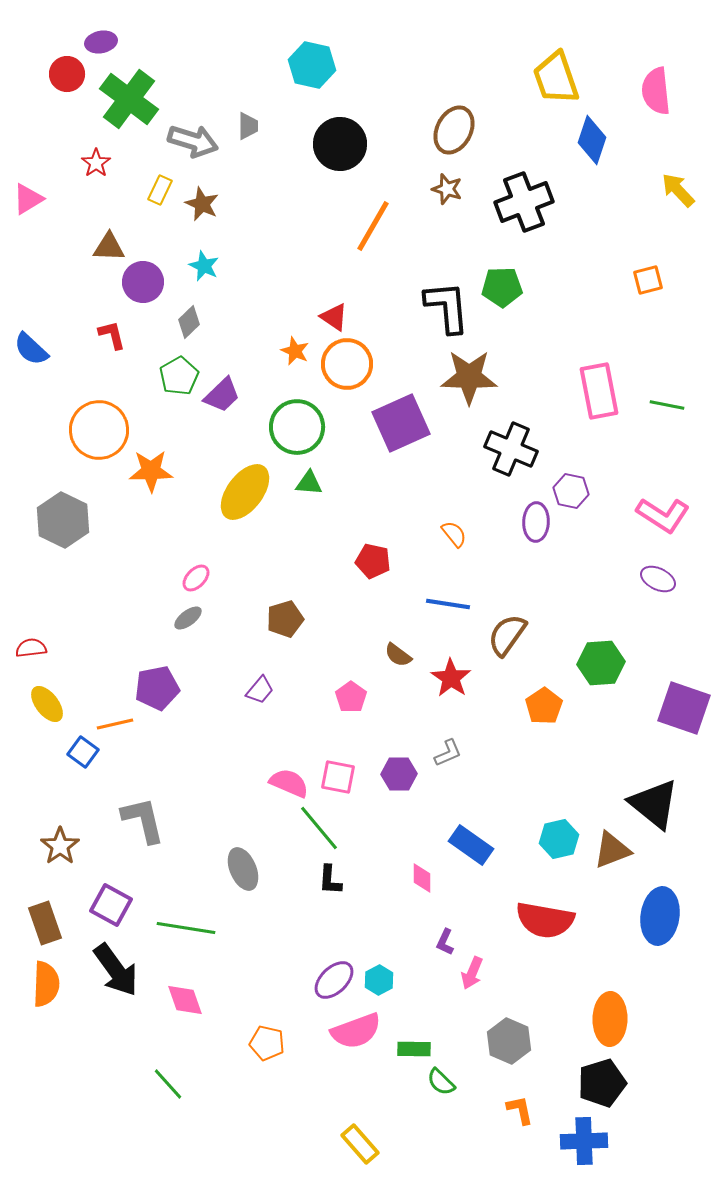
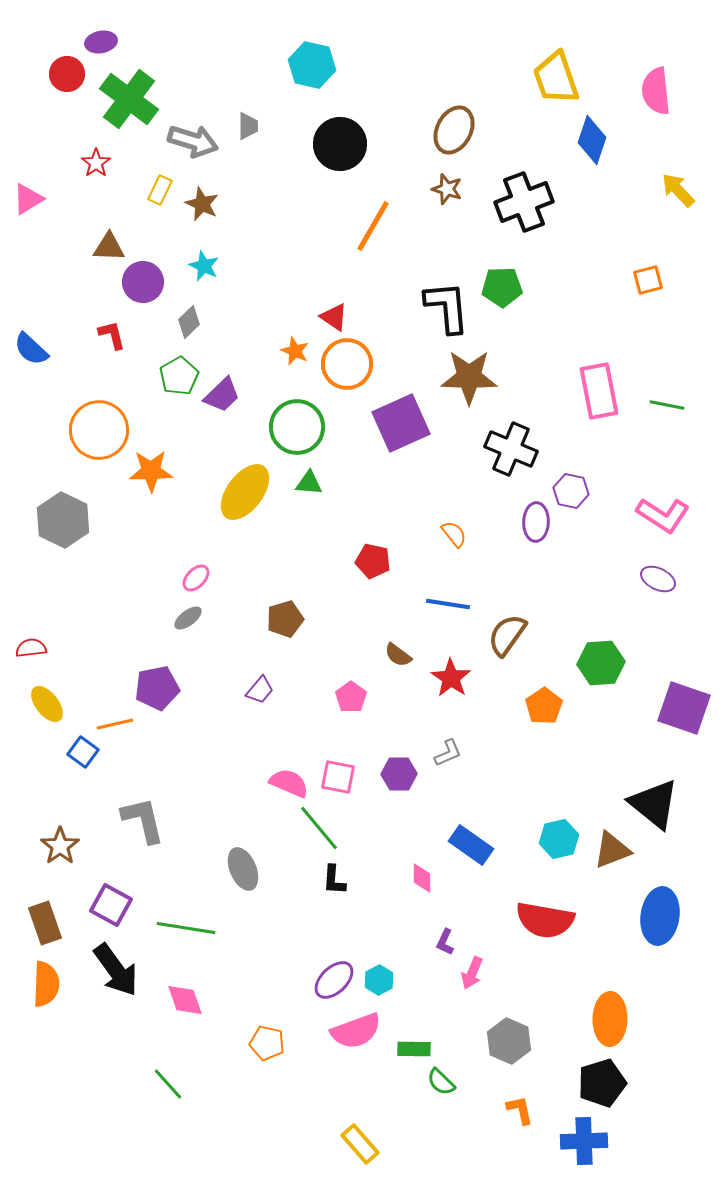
black L-shape at (330, 880): moved 4 px right
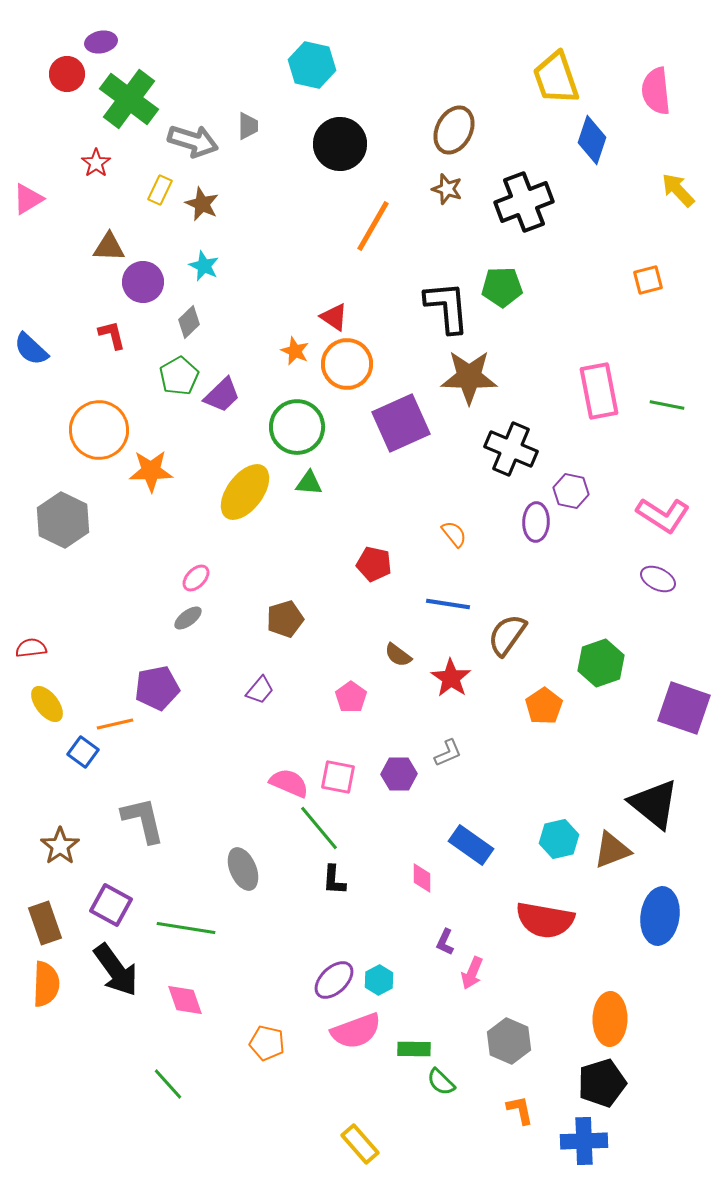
red pentagon at (373, 561): moved 1 px right, 3 px down
green hexagon at (601, 663): rotated 15 degrees counterclockwise
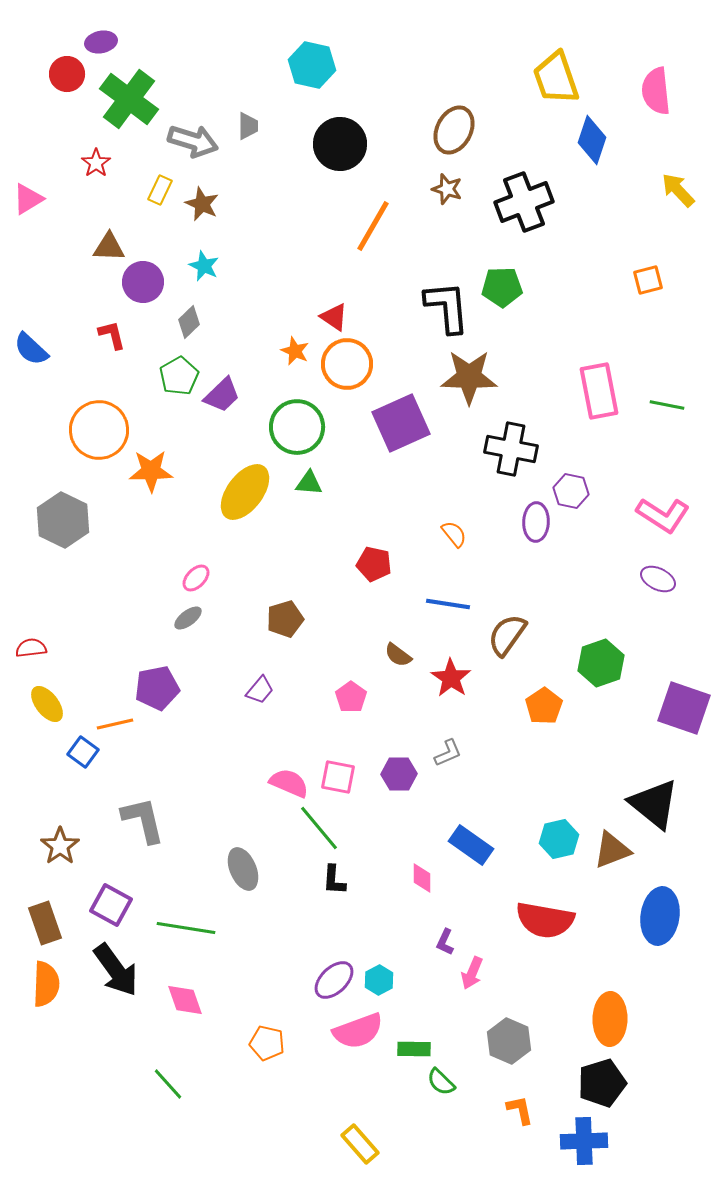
black cross at (511, 449): rotated 12 degrees counterclockwise
pink semicircle at (356, 1031): moved 2 px right
